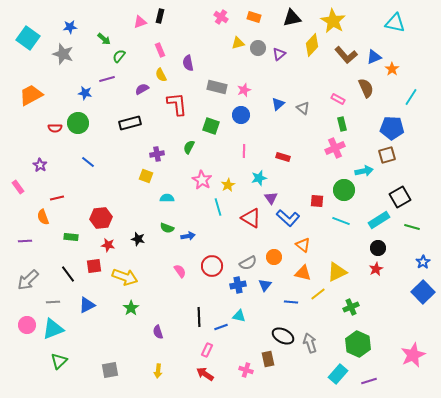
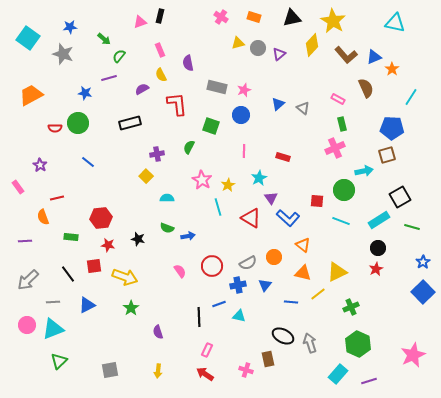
purple line at (107, 79): moved 2 px right, 1 px up
yellow square at (146, 176): rotated 24 degrees clockwise
cyan star at (259, 178): rotated 14 degrees counterclockwise
blue line at (221, 327): moved 2 px left, 23 px up
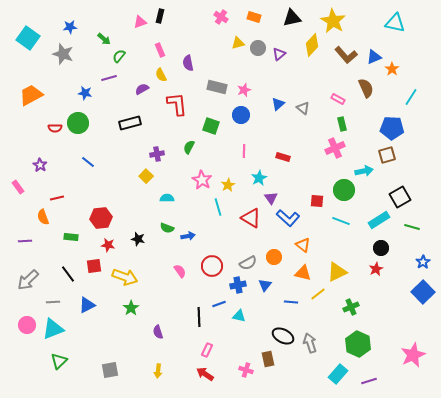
black circle at (378, 248): moved 3 px right
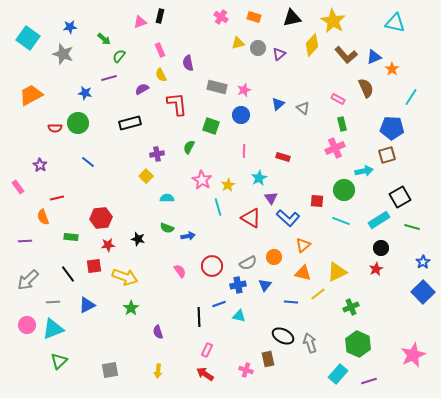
red star at (108, 245): rotated 16 degrees counterclockwise
orange triangle at (303, 245): rotated 42 degrees clockwise
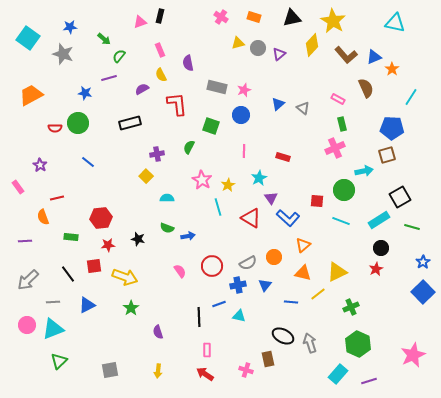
pink rectangle at (207, 350): rotated 24 degrees counterclockwise
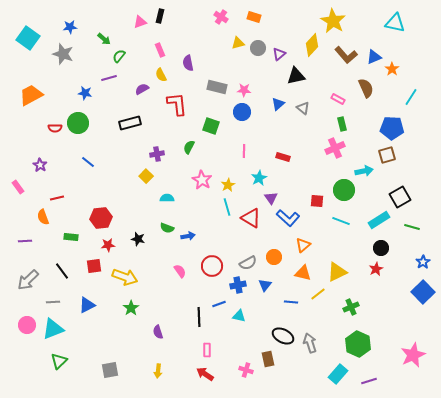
black triangle at (292, 18): moved 4 px right, 58 px down
pink star at (244, 90): rotated 24 degrees clockwise
blue circle at (241, 115): moved 1 px right, 3 px up
cyan line at (218, 207): moved 9 px right
black line at (68, 274): moved 6 px left, 3 px up
